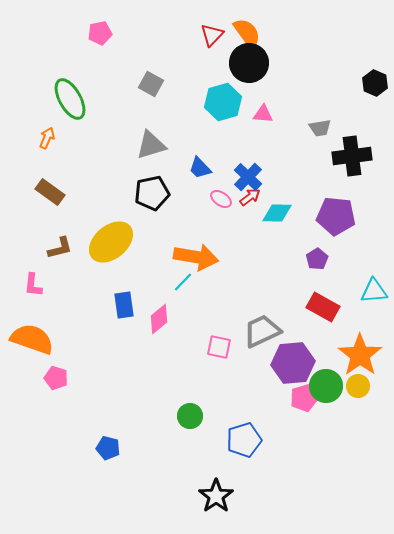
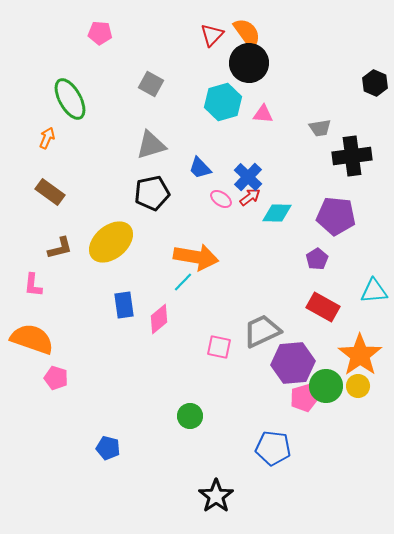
pink pentagon at (100, 33): rotated 15 degrees clockwise
blue pentagon at (244, 440): moved 29 px right, 8 px down; rotated 24 degrees clockwise
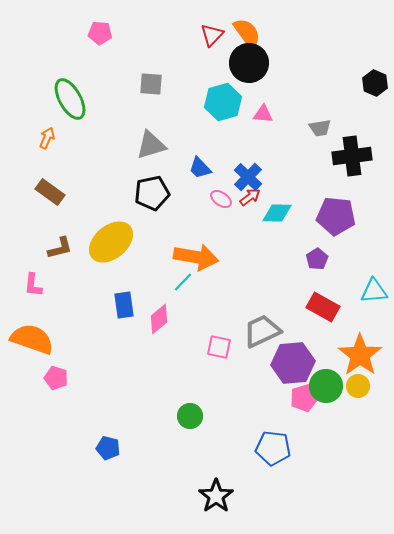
gray square at (151, 84): rotated 25 degrees counterclockwise
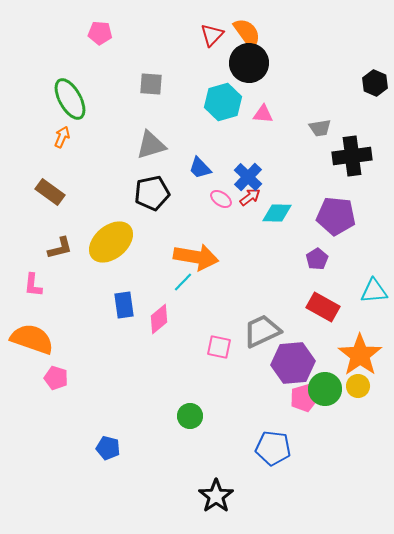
orange arrow at (47, 138): moved 15 px right, 1 px up
green circle at (326, 386): moved 1 px left, 3 px down
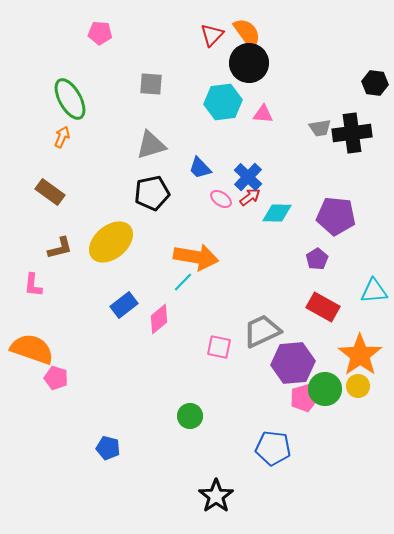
black hexagon at (375, 83): rotated 15 degrees counterclockwise
cyan hexagon at (223, 102): rotated 9 degrees clockwise
black cross at (352, 156): moved 23 px up
blue rectangle at (124, 305): rotated 60 degrees clockwise
orange semicircle at (32, 339): moved 10 px down
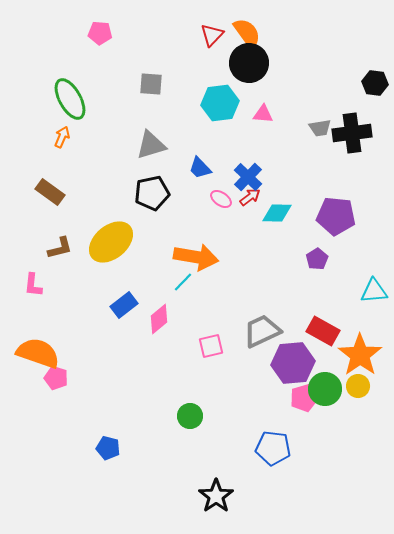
cyan hexagon at (223, 102): moved 3 px left, 1 px down
red rectangle at (323, 307): moved 24 px down
pink square at (219, 347): moved 8 px left, 1 px up; rotated 25 degrees counterclockwise
orange semicircle at (32, 349): moved 6 px right, 4 px down
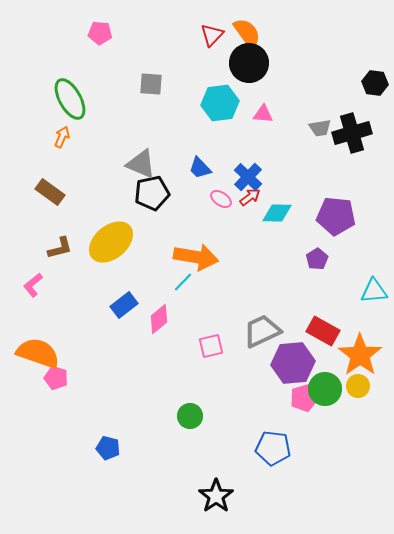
black cross at (352, 133): rotated 9 degrees counterclockwise
gray triangle at (151, 145): moved 10 px left, 19 px down; rotated 40 degrees clockwise
pink L-shape at (33, 285): rotated 45 degrees clockwise
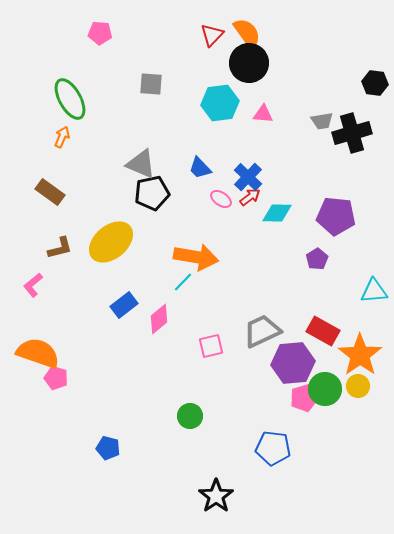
gray trapezoid at (320, 128): moved 2 px right, 7 px up
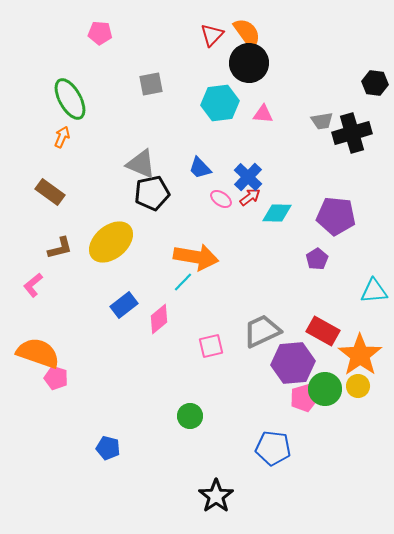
gray square at (151, 84): rotated 15 degrees counterclockwise
